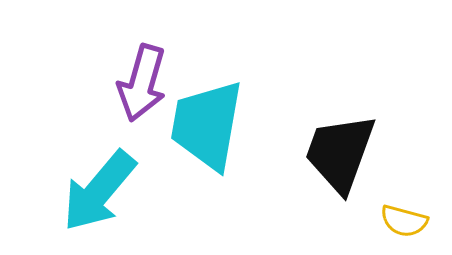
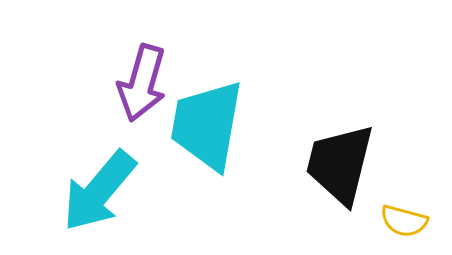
black trapezoid: moved 11 px down; rotated 6 degrees counterclockwise
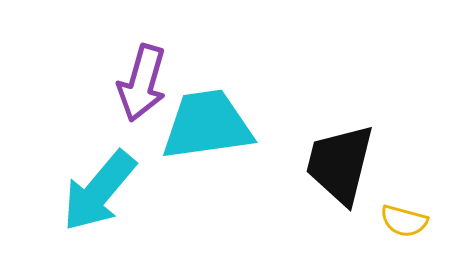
cyan trapezoid: rotated 72 degrees clockwise
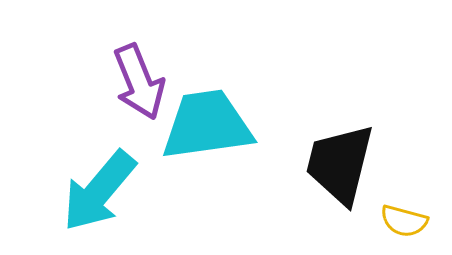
purple arrow: moved 3 px left, 1 px up; rotated 38 degrees counterclockwise
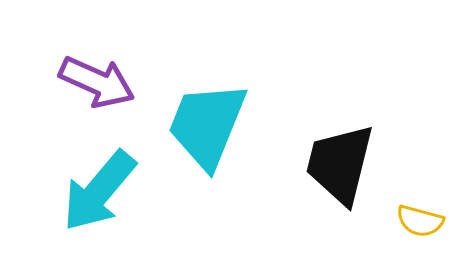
purple arrow: moved 42 px left; rotated 44 degrees counterclockwise
cyan trapezoid: rotated 60 degrees counterclockwise
yellow semicircle: moved 16 px right
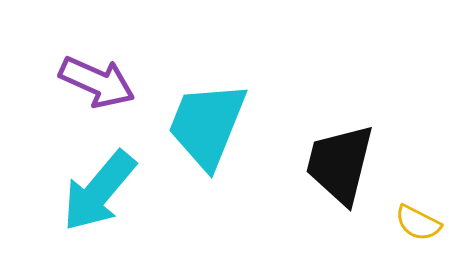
yellow semicircle: moved 2 px left, 2 px down; rotated 12 degrees clockwise
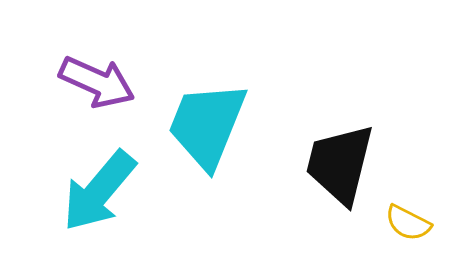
yellow semicircle: moved 10 px left
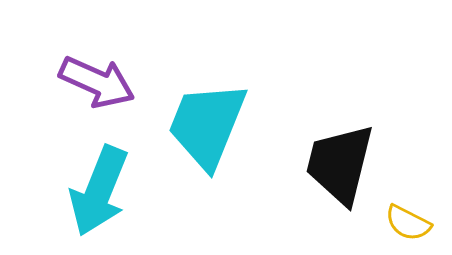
cyan arrow: rotated 18 degrees counterclockwise
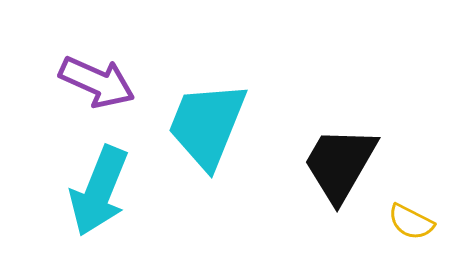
black trapezoid: rotated 16 degrees clockwise
yellow semicircle: moved 3 px right, 1 px up
